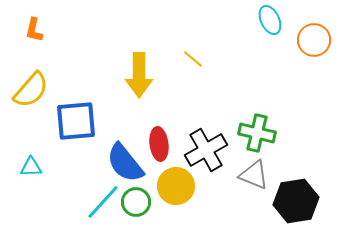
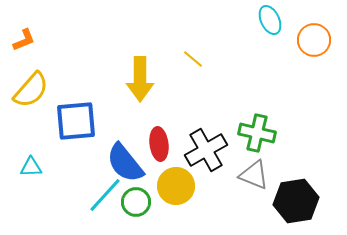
orange L-shape: moved 10 px left, 10 px down; rotated 125 degrees counterclockwise
yellow arrow: moved 1 px right, 4 px down
cyan line: moved 2 px right, 7 px up
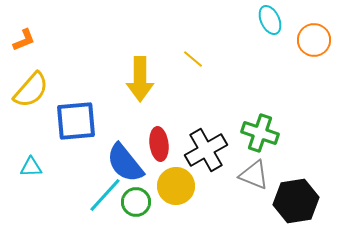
green cross: moved 3 px right; rotated 6 degrees clockwise
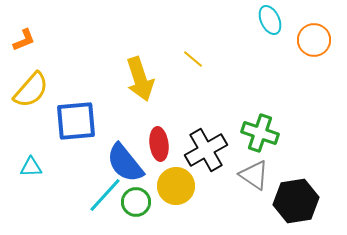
yellow arrow: rotated 18 degrees counterclockwise
gray triangle: rotated 12 degrees clockwise
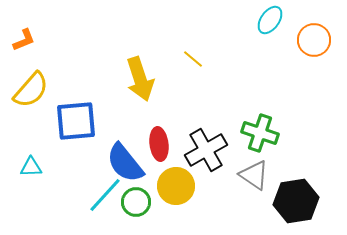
cyan ellipse: rotated 60 degrees clockwise
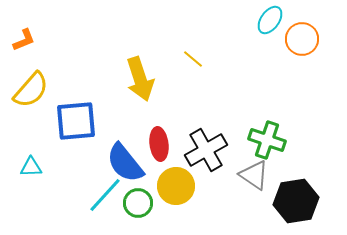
orange circle: moved 12 px left, 1 px up
green cross: moved 7 px right, 7 px down
green circle: moved 2 px right, 1 px down
